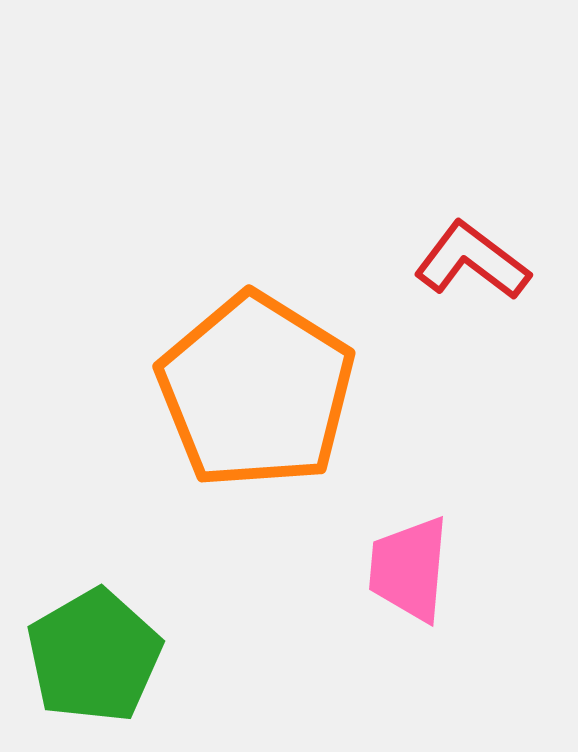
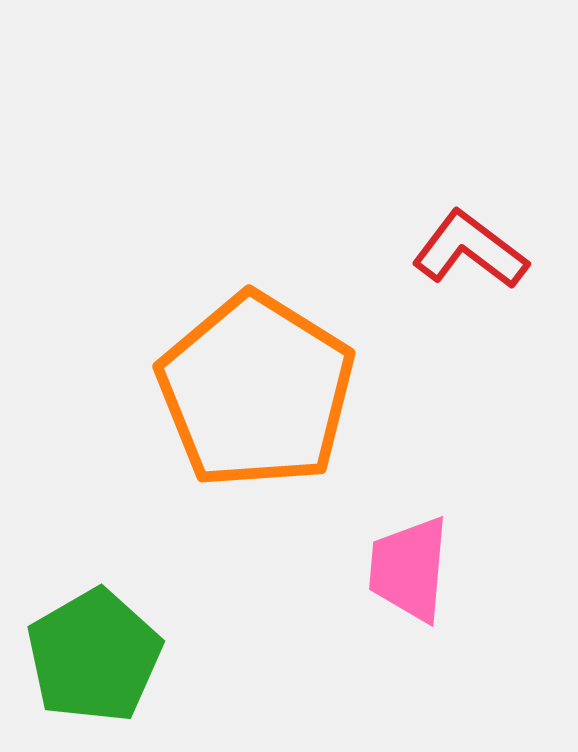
red L-shape: moved 2 px left, 11 px up
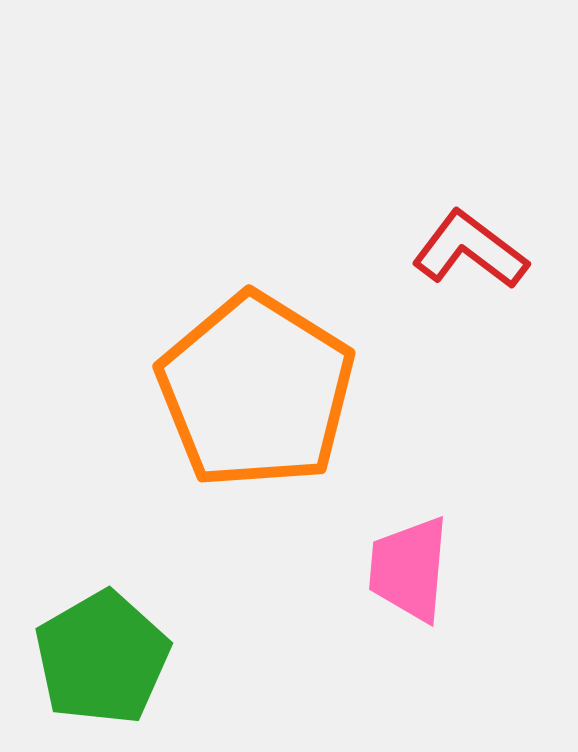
green pentagon: moved 8 px right, 2 px down
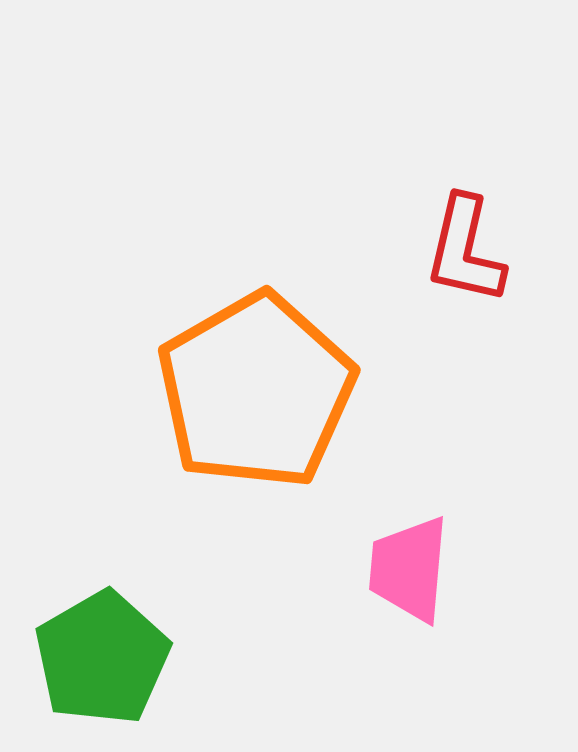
red L-shape: moved 5 px left; rotated 114 degrees counterclockwise
orange pentagon: rotated 10 degrees clockwise
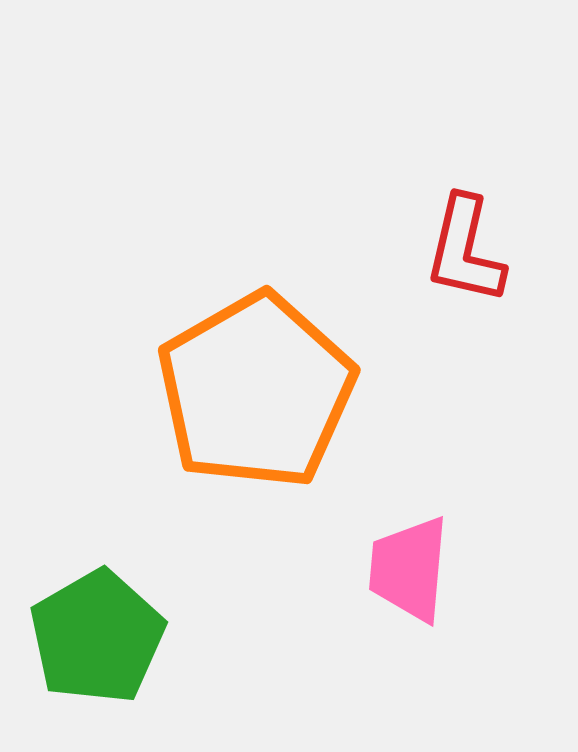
green pentagon: moved 5 px left, 21 px up
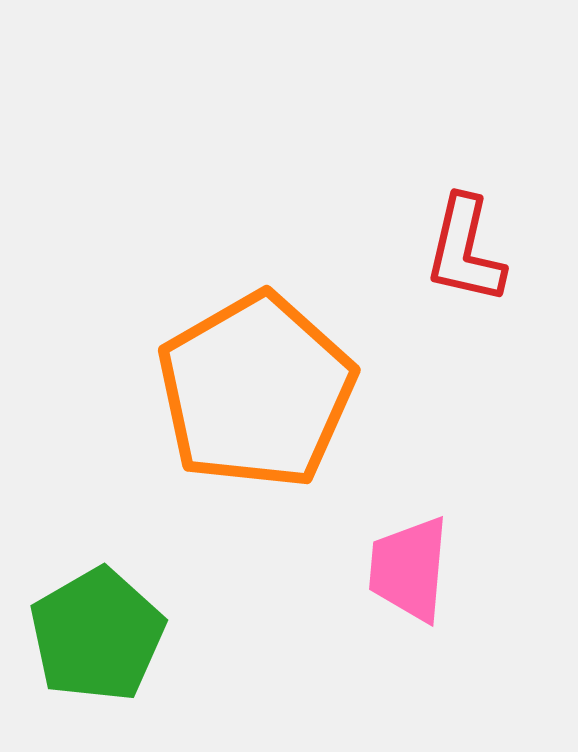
green pentagon: moved 2 px up
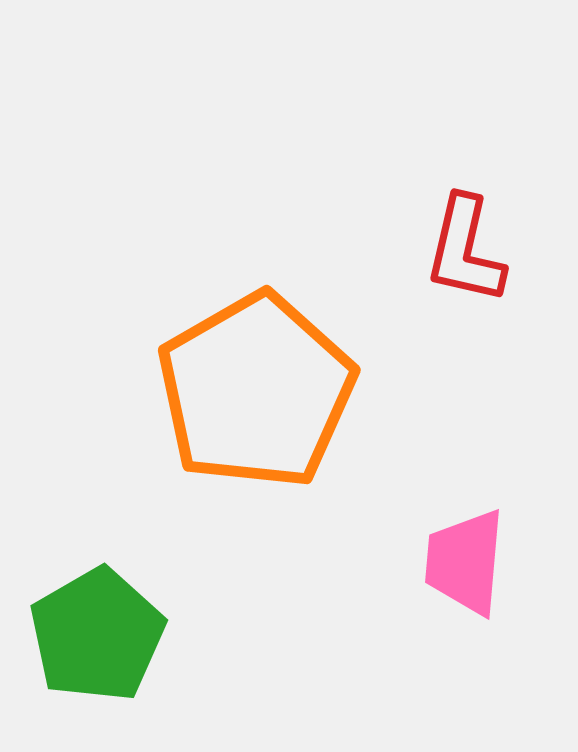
pink trapezoid: moved 56 px right, 7 px up
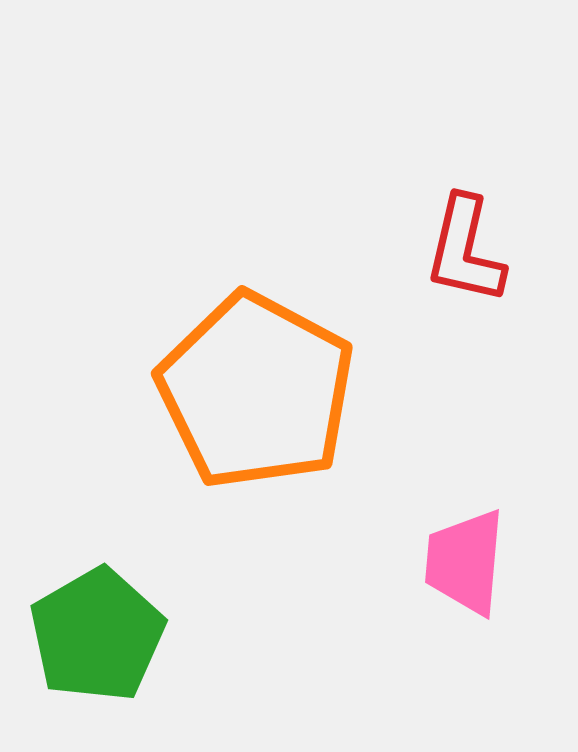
orange pentagon: rotated 14 degrees counterclockwise
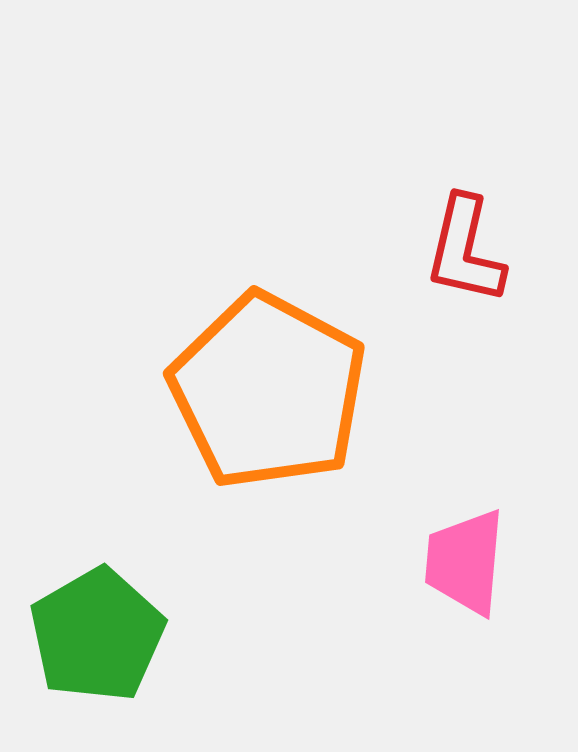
orange pentagon: moved 12 px right
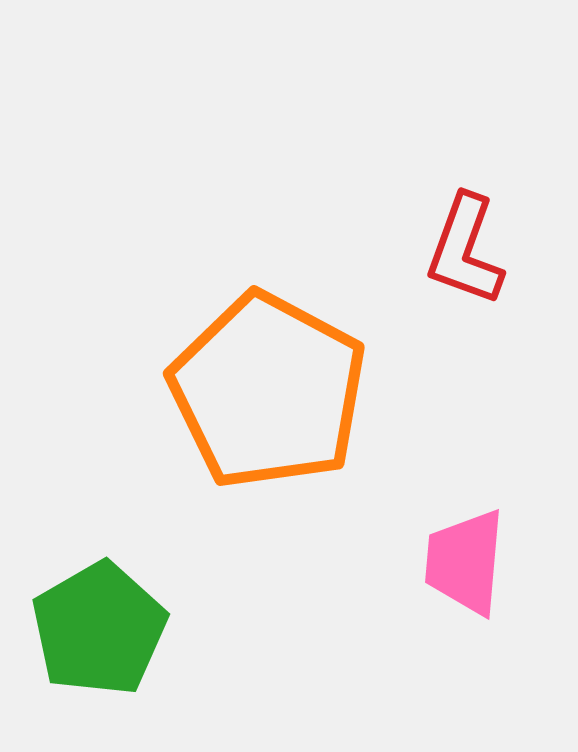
red L-shape: rotated 7 degrees clockwise
green pentagon: moved 2 px right, 6 px up
